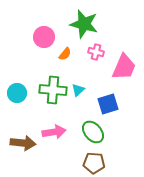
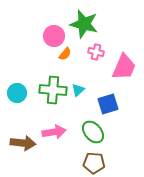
pink circle: moved 10 px right, 1 px up
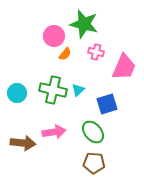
green cross: rotated 8 degrees clockwise
blue square: moved 1 px left
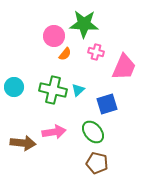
green star: rotated 12 degrees counterclockwise
cyan circle: moved 3 px left, 6 px up
brown pentagon: moved 3 px right; rotated 10 degrees clockwise
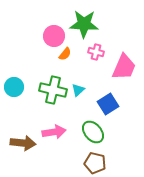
blue square: moved 1 px right; rotated 15 degrees counterclockwise
brown pentagon: moved 2 px left
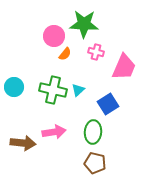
green ellipse: rotated 45 degrees clockwise
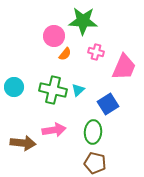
green star: moved 1 px left, 3 px up
pink arrow: moved 2 px up
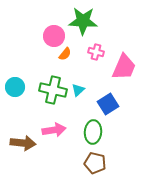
cyan circle: moved 1 px right
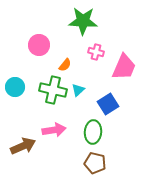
pink circle: moved 15 px left, 9 px down
orange semicircle: moved 11 px down
brown arrow: moved 3 px down; rotated 30 degrees counterclockwise
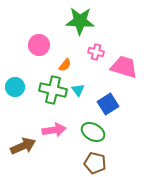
green star: moved 3 px left
pink trapezoid: rotated 96 degrees counterclockwise
cyan triangle: rotated 24 degrees counterclockwise
green ellipse: rotated 65 degrees counterclockwise
